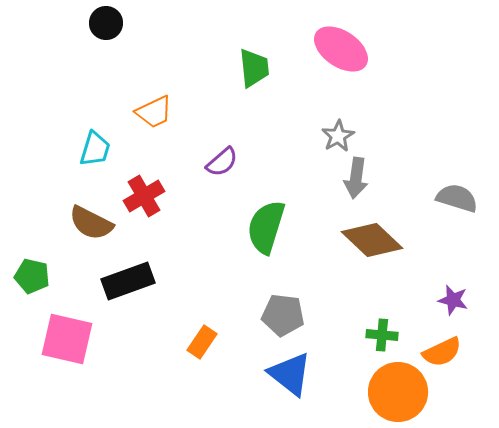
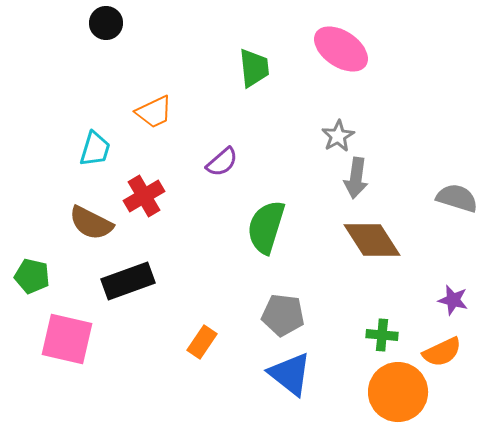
brown diamond: rotated 14 degrees clockwise
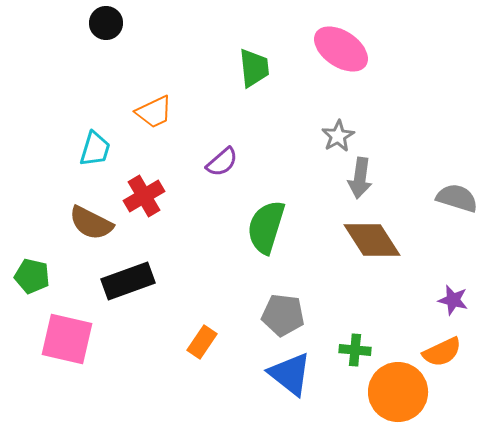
gray arrow: moved 4 px right
green cross: moved 27 px left, 15 px down
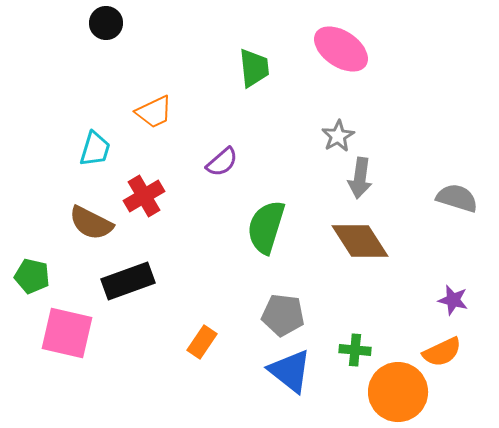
brown diamond: moved 12 px left, 1 px down
pink square: moved 6 px up
blue triangle: moved 3 px up
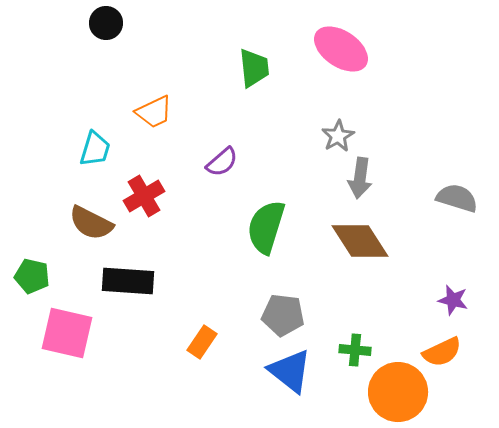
black rectangle: rotated 24 degrees clockwise
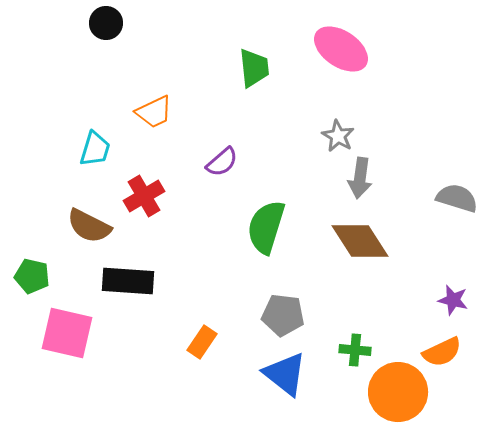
gray star: rotated 12 degrees counterclockwise
brown semicircle: moved 2 px left, 3 px down
blue triangle: moved 5 px left, 3 px down
